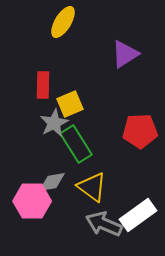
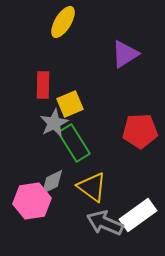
green rectangle: moved 2 px left, 1 px up
gray diamond: rotated 16 degrees counterclockwise
pink hexagon: rotated 9 degrees counterclockwise
gray arrow: moved 1 px right, 1 px up
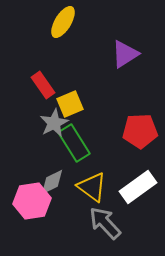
red rectangle: rotated 36 degrees counterclockwise
white rectangle: moved 28 px up
gray arrow: rotated 24 degrees clockwise
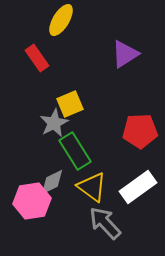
yellow ellipse: moved 2 px left, 2 px up
red rectangle: moved 6 px left, 27 px up
green rectangle: moved 1 px right, 8 px down
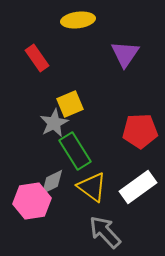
yellow ellipse: moved 17 px right; rotated 52 degrees clockwise
purple triangle: rotated 24 degrees counterclockwise
gray arrow: moved 9 px down
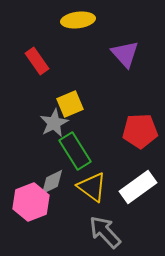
purple triangle: rotated 16 degrees counterclockwise
red rectangle: moved 3 px down
pink hexagon: moved 1 px left, 1 px down; rotated 12 degrees counterclockwise
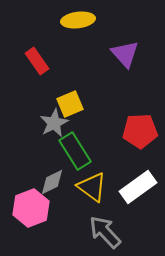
pink hexagon: moved 6 px down
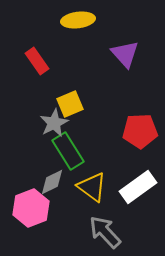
green rectangle: moved 7 px left
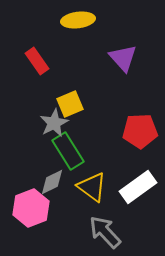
purple triangle: moved 2 px left, 4 px down
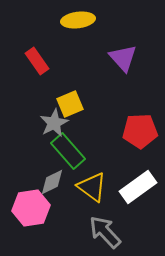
green rectangle: rotated 9 degrees counterclockwise
pink hexagon: rotated 12 degrees clockwise
